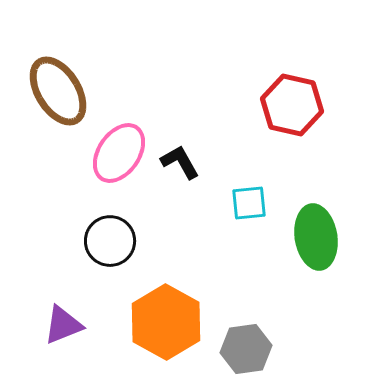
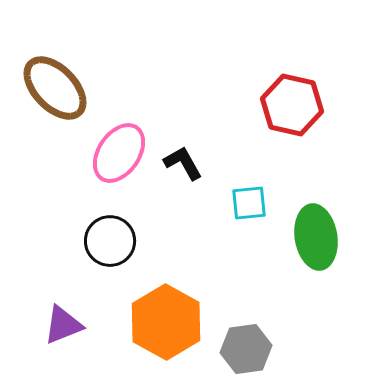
brown ellipse: moved 3 px left, 3 px up; rotated 12 degrees counterclockwise
black L-shape: moved 3 px right, 1 px down
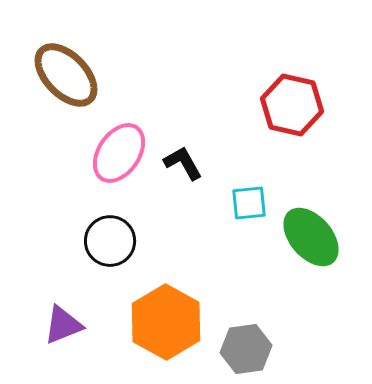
brown ellipse: moved 11 px right, 13 px up
green ellipse: moved 5 px left; rotated 32 degrees counterclockwise
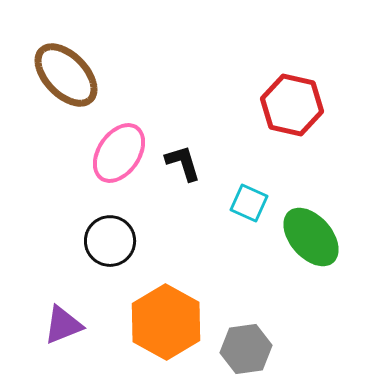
black L-shape: rotated 12 degrees clockwise
cyan square: rotated 30 degrees clockwise
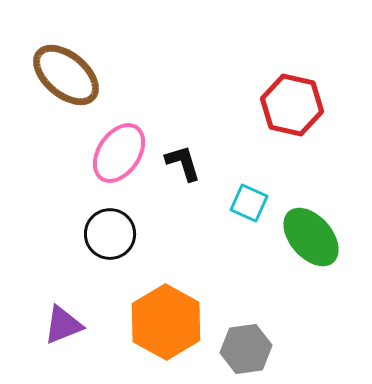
brown ellipse: rotated 6 degrees counterclockwise
black circle: moved 7 px up
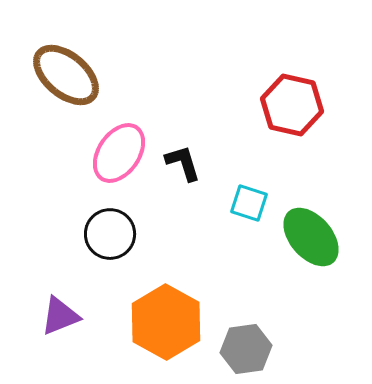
cyan square: rotated 6 degrees counterclockwise
purple triangle: moved 3 px left, 9 px up
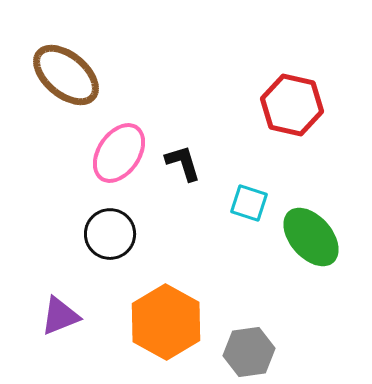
gray hexagon: moved 3 px right, 3 px down
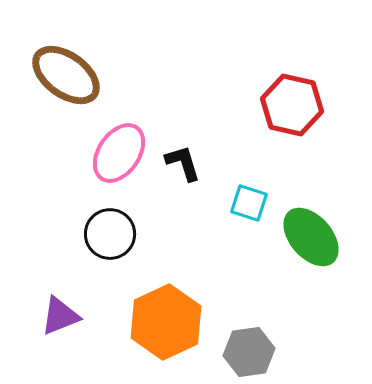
brown ellipse: rotated 4 degrees counterclockwise
orange hexagon: rotated 6 degrees clockwise
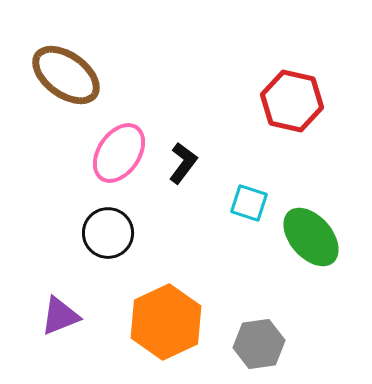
red hexagon: moved 4 px up
black L-shape: rotated 54 degrees clockwise
black circle: moved 2 px left, 1 px up
gray hexagon: moved 10 px right, 8 px up
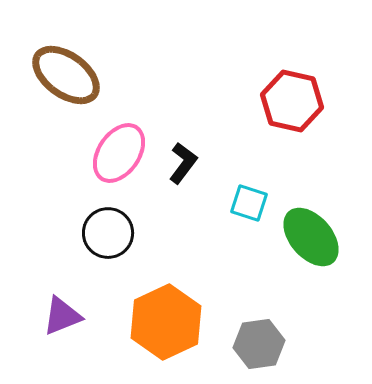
purple triangle: moved 2 px right
